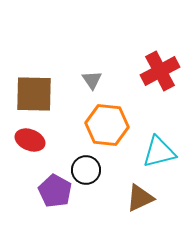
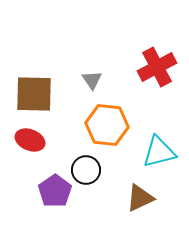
red cross: moved 3 px left, 4 px up
purple pentagon: rotated 8 degrees clockwise
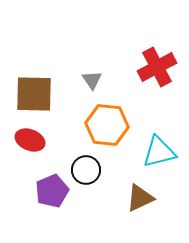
purple pentagon: moved 3 px left; rotated 12 degrees clockwise
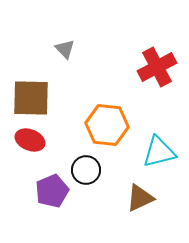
gray triangle: moved 27 px left, 31 px up; rotated 10 degrees counterclockwise
brown square: moved 3 px left, 4 px down
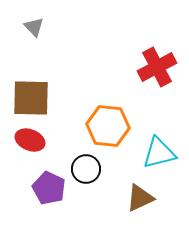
gray triangle: moved 31 px left, 22 px up
orange hexagon: moved 1 px right, 1 px down
cyan triangle: moved 1 px down
black circle: moved 1 px up
purple pentagon: moved 3 px left, 3 px up; rotated 24 degrees counterclockwise
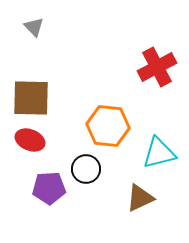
purple pentagon: rotated 28 degrees counterclockwise
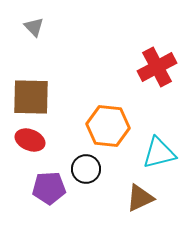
brown square: moved 1 px up
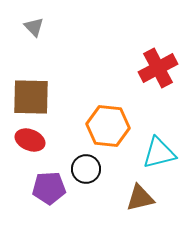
red cross: moved 1 px right, 1 px down
brown triangle: rotated 12 degrees clockwise
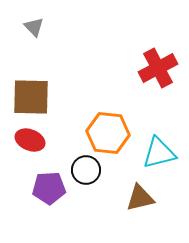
orange hexagon: moved 7 px down
black circle: moved 1 px down
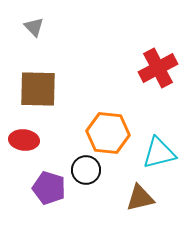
brown square: moved 7 px right, 8 px up
red ellipse: moved 6 px left; rotated 16 degrees counterclockwise
purple pentagon: rotated 20 degrees clockwise
